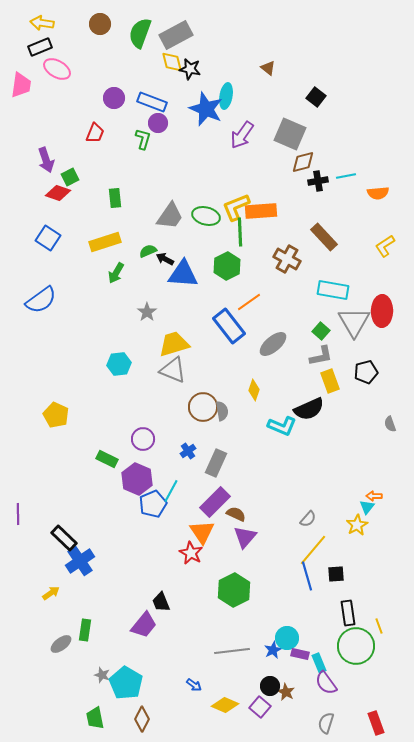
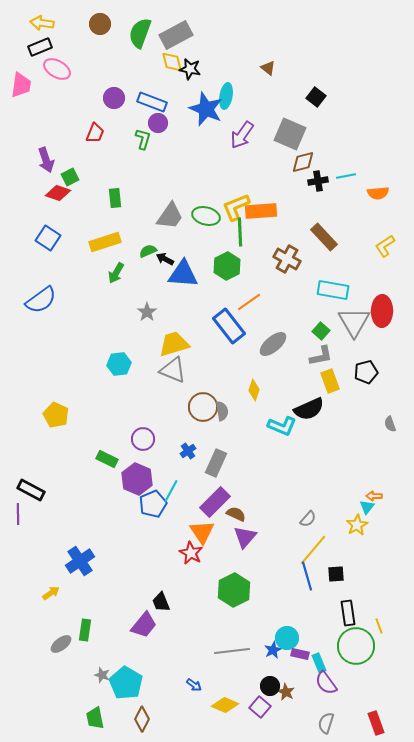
black rectangle at (64, 538): moved 33 px left, 48 px up; rotated 16 degrees counterclockwise
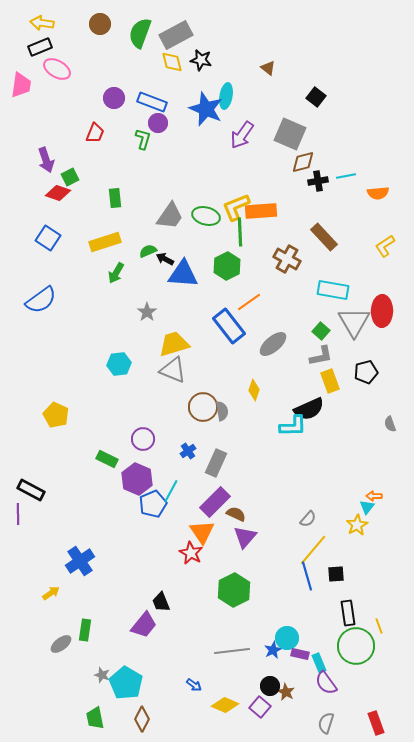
black star at (190, 69): moved 11 px right, 9 px up
cyan L-shape at (282, 426): moved 11 px right; rotated 24 degrees counterclockwise
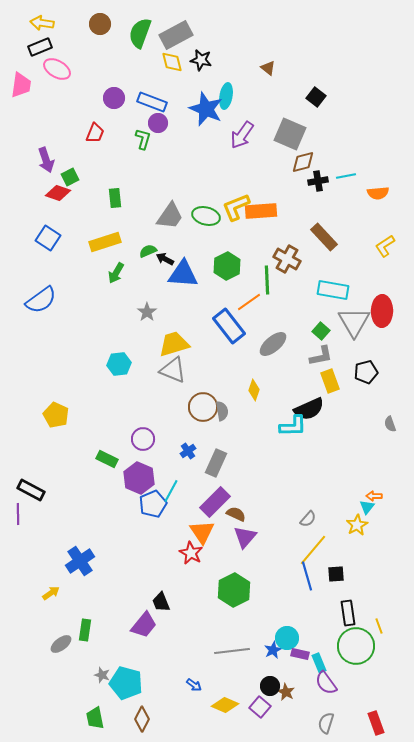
green line at (240, 232): moved 27 px right, 48 px down
purple hexagon at (137, 479): moved 2 px right, 1 px up
cyan pentagon at (126, 683): rotated 16 degrees counterclockwise
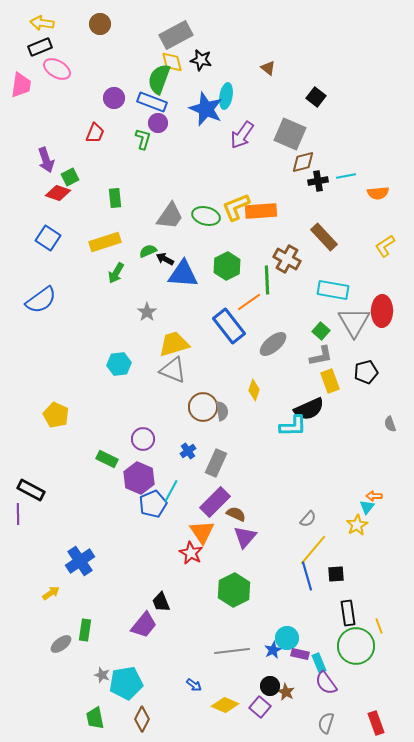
green semicircle at (140, 33): moved 19 px right, 46 px down
cyan pentagon at (126, 683): rotated 24 degrees counterclockwise
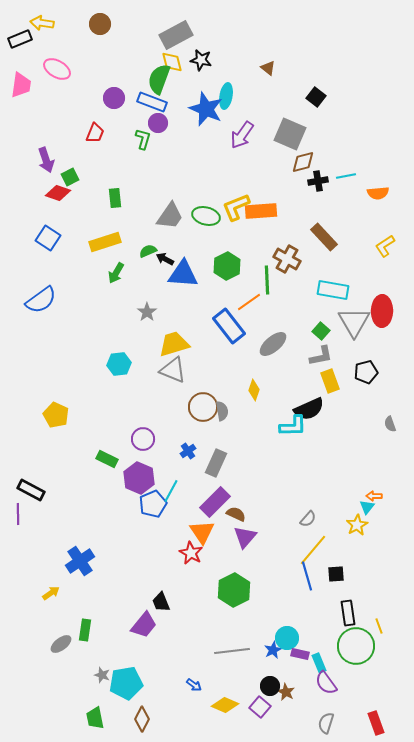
black rectangle at (40, 47): moved 20 px left, 8 px up
